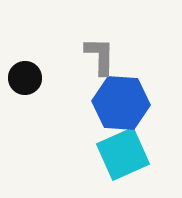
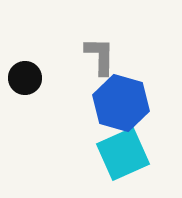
blue hexagon: rotated 12 degrees clockwise
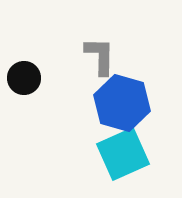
black circle: moved 1 px left
blue hexagon: moved 1 px right
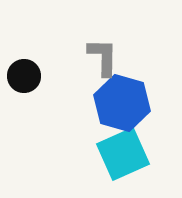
gray L-shape: moved 3 px right, 1 px down
black circle: moved 2 px up
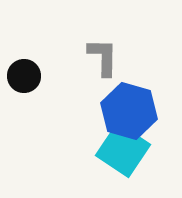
blue hexagon: moved 7 px right, 8 px down
cyan square: moved 4 px up; rotated 32 degrees counterclockwise
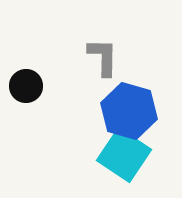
black circle: moved 2 px right, 10 px down
cyan square: moved 1 px right, 5 px down
